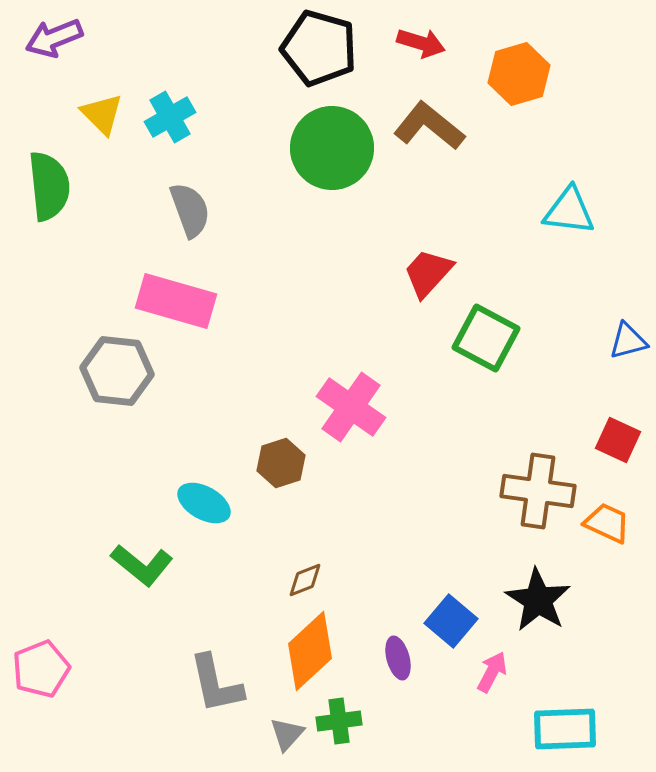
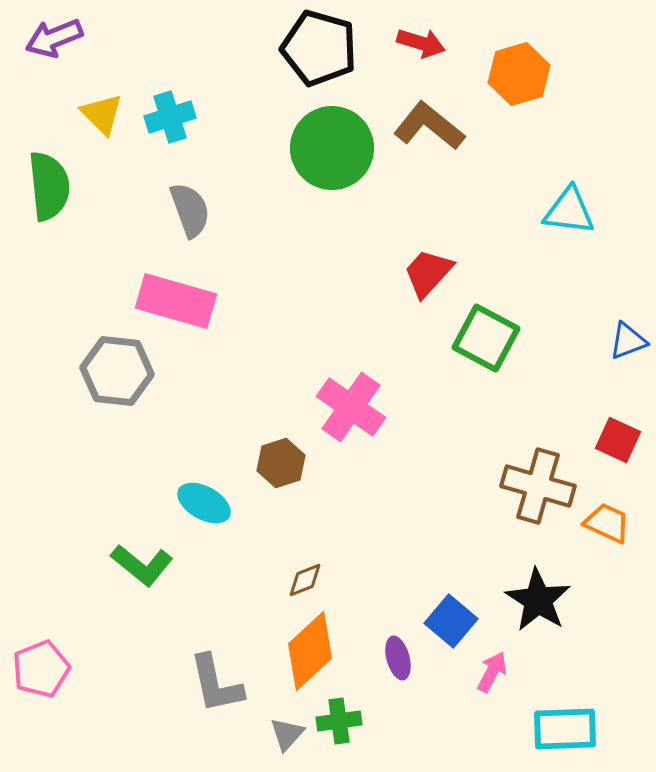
cyan cross: rotated 12 degrees clockwise
blue triangle: rotated 6 degrees counterclockwise
brown cross: moved 5 px up; rotated 8 degrees clockwise
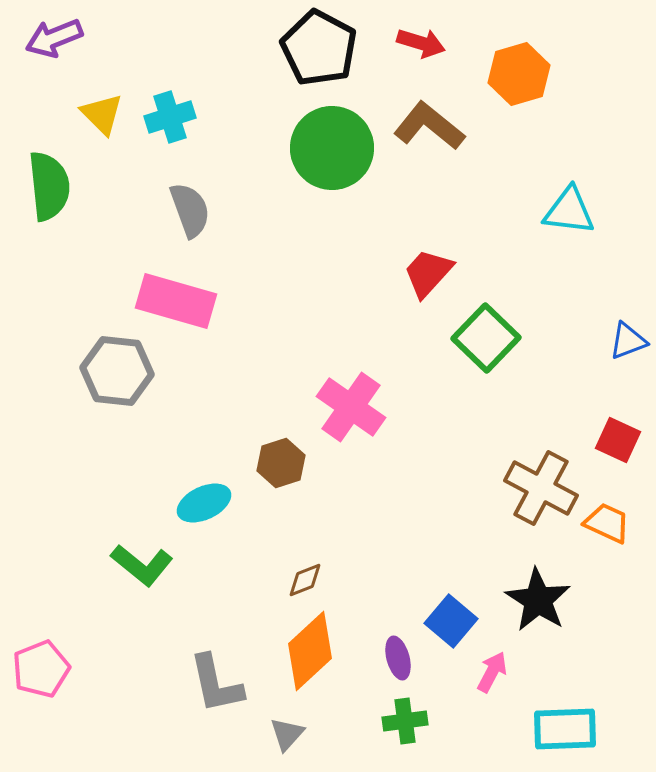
black pentagon: rotated 12 degrees clockwise
green square: rotated 16 degrees clockwise
brown cross: moved 3 px right, 2 px down; rotated 12 degrees clockwise
cyan ellipse: rotated 54 degrees counterclockwise
green cross: moved 66 px right
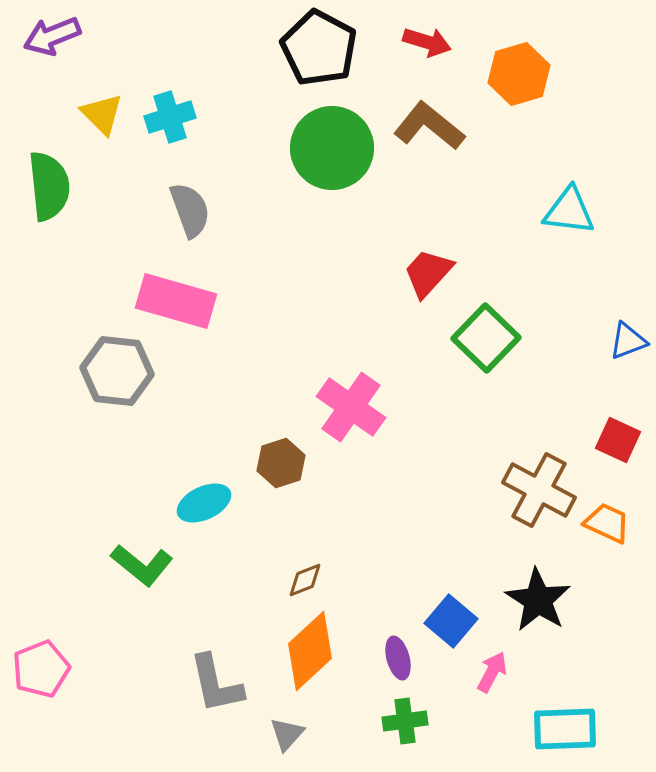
purple arrow: moved 2 px left, 2 px up
red arrow: moved 6 px right, 1 px up
brown cross: moved 2 px left, 2 px down
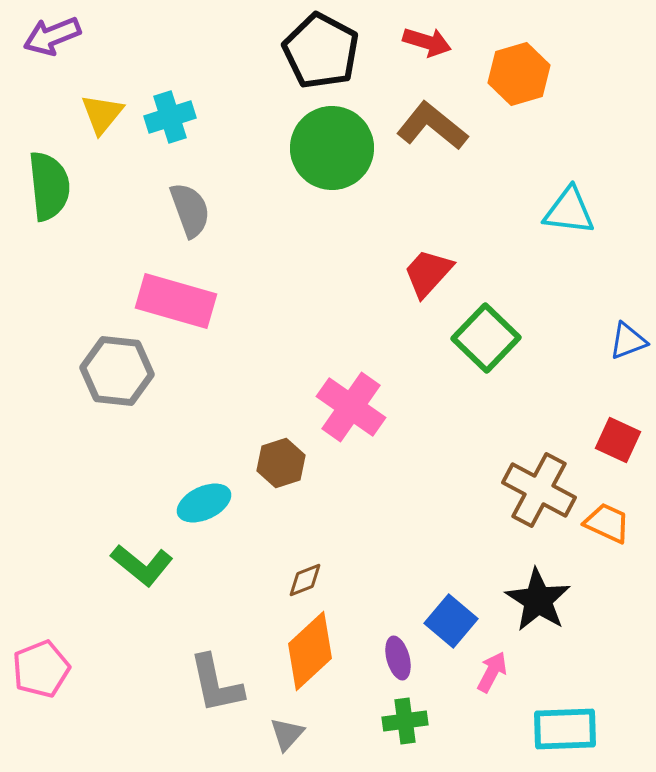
black pentagon: moved 2 px right, 3 px down
yellow triangle: rotated 24 degrees clockwise
brown L-shape: moved 3 px right
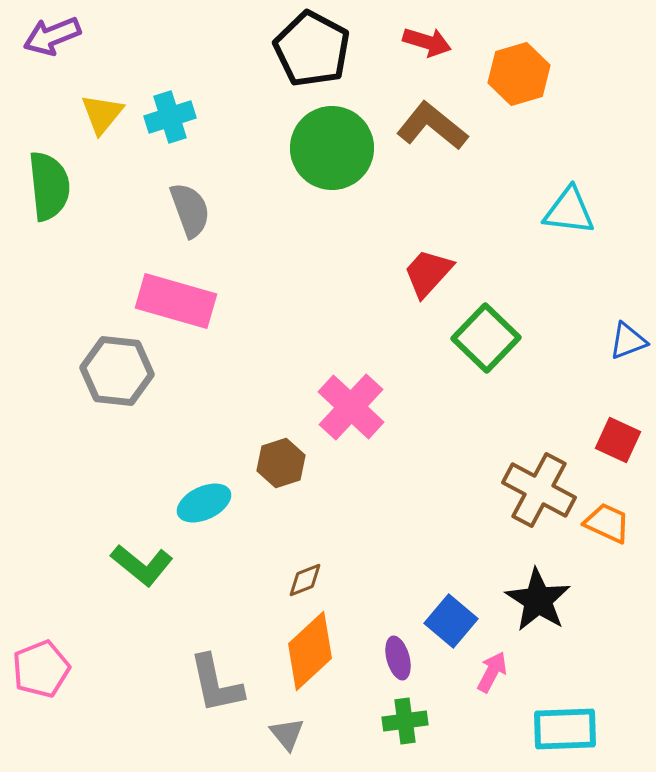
black pentagon: moved 9 px left, 2 px up
pink cross: rotated 8 degrees clockwise
gray triangle: rotated 21 degrees counterclockwise
